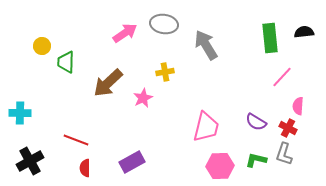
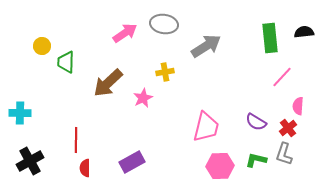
gray arrow: moved 1 px down; rotated 88 degrees clockwise
red cross: rotated 24 degrees clockwise
red line: rotated 70 degrees clockwise
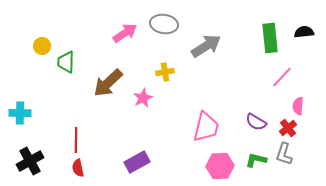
purple rectangle: moved 5 px right
red semicircle: moved 7 px left; rotated 12 degrees counterclockwise
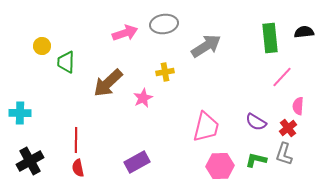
gray ellipse: rotated 16 degrees counterclockwise
pink arrow: rotated 15 degrees clockwise
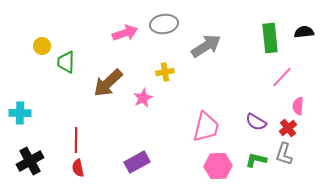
pink hexagon: moved 2 px left
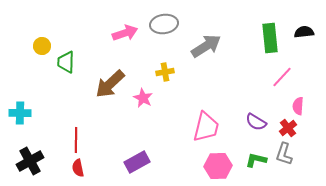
brown arrow: moved 2 px right, 1 px down
pink star: rotated 18 degrees counterclockwise
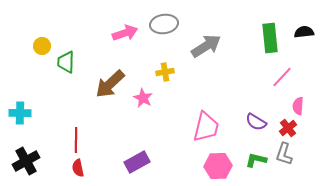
black cross: moved 4 px left
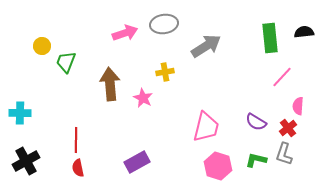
green trapezoid: rotated 20 degrees clockwise
brown arrow: rotated 128 degrees clockwise
pink hexagon: rotated 20 degrees clockwise
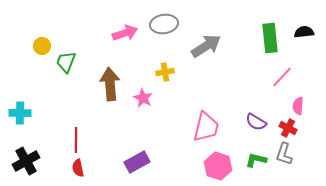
red cross: rotated 24 degrees counterclockwise
